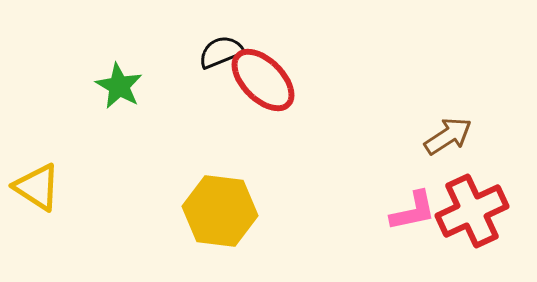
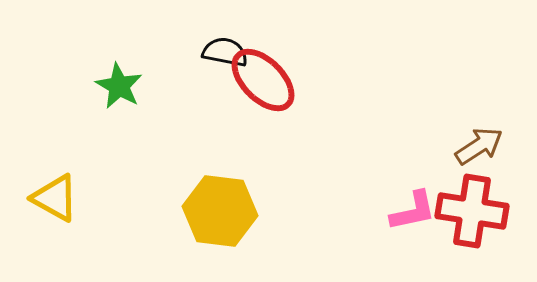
black semicircle: moved 4 px right; rotated 33 degrees clockwise
brown arrow: moved 31 px right, 10 px down
yellow triangle: moved 18 px right, 11 px down; rotated 4 degrees counterclockwise
red cross: rotated 34 degrees clockwise
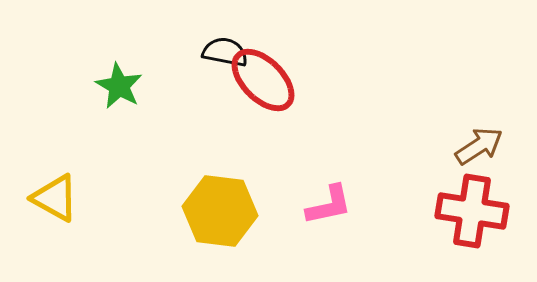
pink L-shape: moved 84 px left, 6 px up
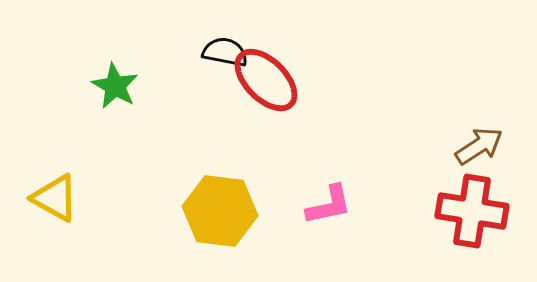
red ellipse: moved 3 px right
green star: moved 4 px left
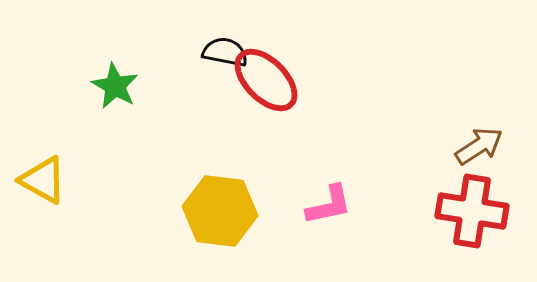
yellow triangle: moved 12 px left, 18 px up
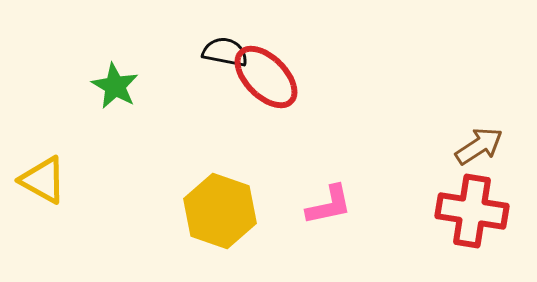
red ellipse: moved 3 px up
yellow hexagon: rotated 12 degrees clockwise
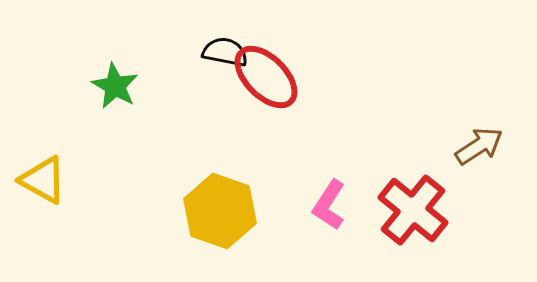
pink L-shape: rotated 135 degrees clockwise
red cross: moved 59 px left, 1 px up; rotated 30 degrees clockwise
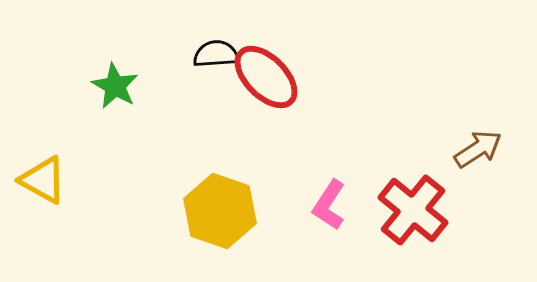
black semicircle: moved 9 px left, 2 px down; rotated 15 degrees counterclockwise
brown arrow: moved 1 px left, 3 px down
